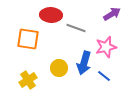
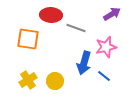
yellow circle: moved 4 px left, 13 px down
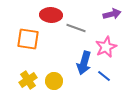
purple arrow: rotated 18 degrees clockwise
pink star: rotated 10 degrees counterclockwise
yellow circle: moved 1 px left
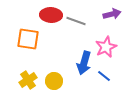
gray line: moved 7 px up
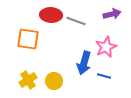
blue line: rotated 24 degrees counterclockwise
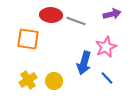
blue line: moved 3 px right, 2 px down; rotated 32 degrees clockwise
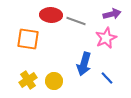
pink star: moved 9 px up
blue arrow: moved 1 px down
